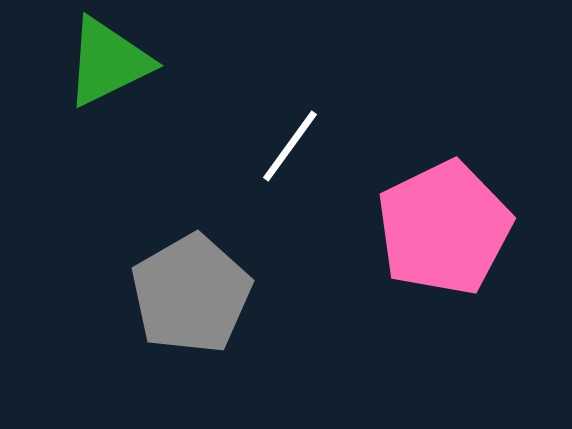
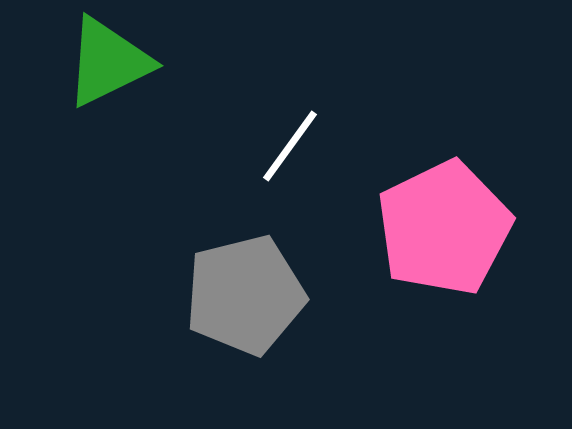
gray pentagon: moved 54 px right, 1 px down; rotated 16 degrees clockwise
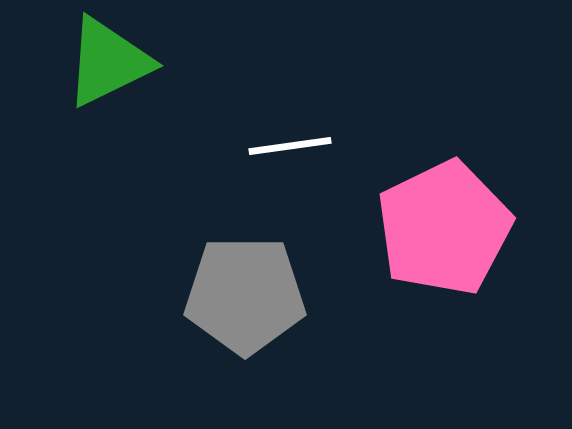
white line: rotated 46 degrees clockwise
gray pentagon: rotated 14 degrees clockwise
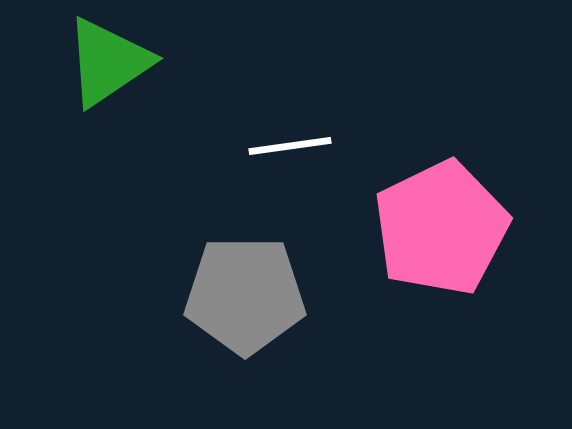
green triangle: rotated 8 degrees counterclockwise
pink pentagon: moved 3 px left
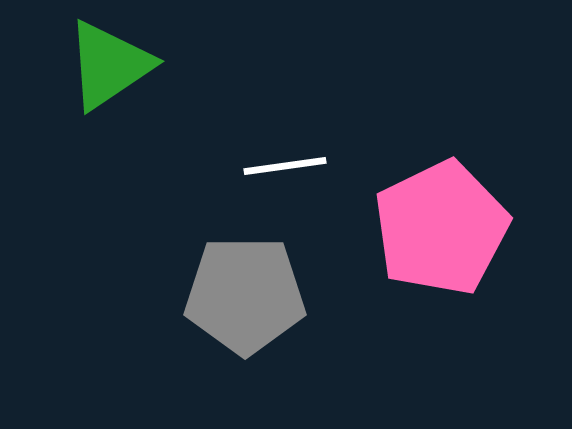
green triangle: moved 1 px right, 3 px down
white line: moved 5 px left, 20 px down
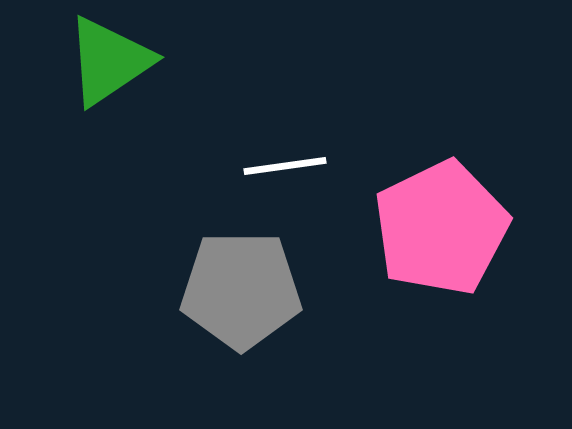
green triangle: moved 4 px up
gray pentagon: moved 4 px left, 5 px up
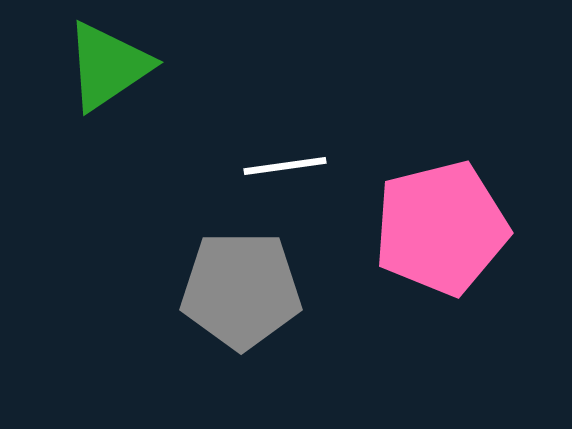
green triangle: moved 1 px left, 5 px down
pink pentagon: rotated 12 degrees clockwise
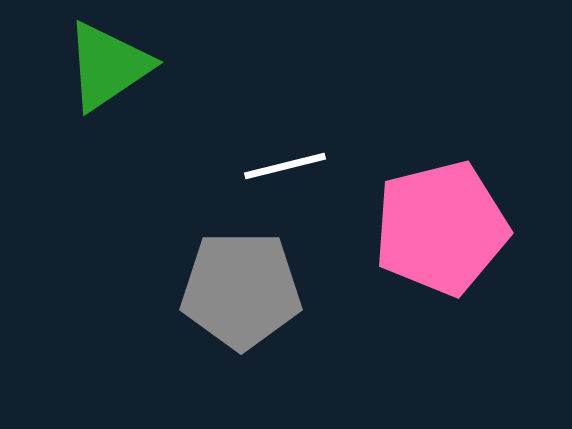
white line: rotated 6 degrees counterclockwise
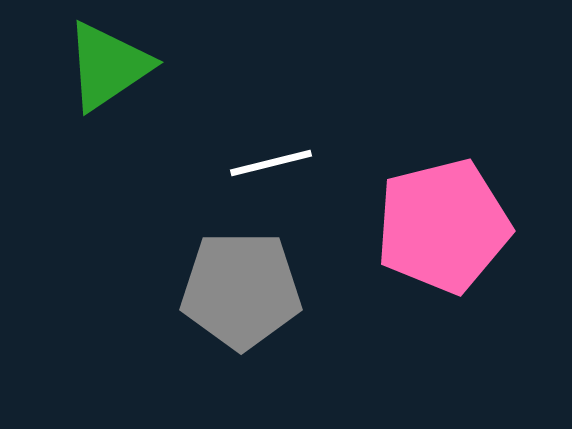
white line: moved 14 px left, 3 px up
pink pentagon: moved 2 px right, 2 px up
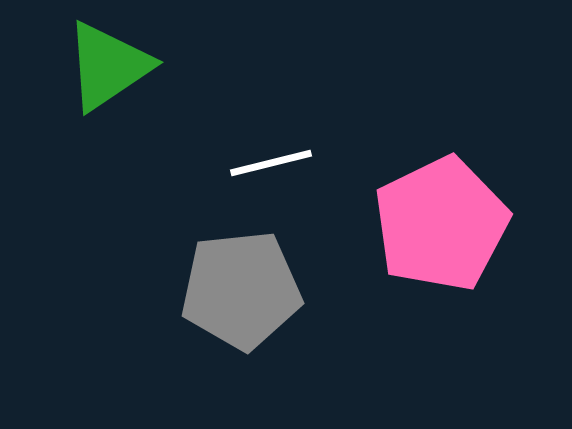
pink pentagon: moved 2 px left, 2 px up; rotated 12 degrees counterclockwise
gray pentagon: rotated 6 degrees counterclockwise
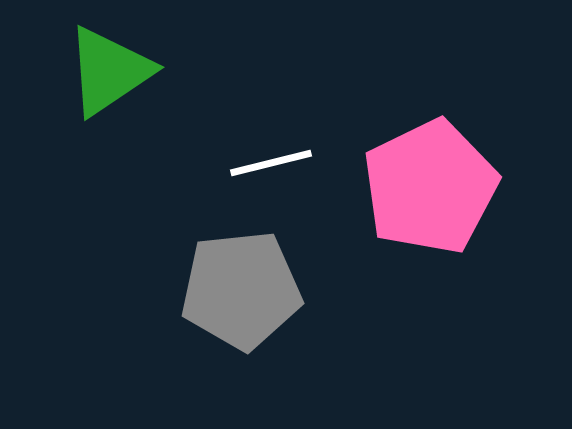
green triangle: moved 1 px right, 5 px down
pink pentagon: moved 11 px left, 37 px up
